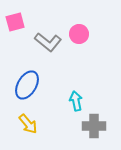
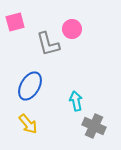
pink circle: moved 7 px left, 5 px up
gray L-shape: moved 2 px down; rotated 36 degrees clockwise
blue ellipse: moved 3 px right, 1 px down
gray cross: rotated 25 degrees clockwise
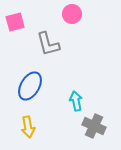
pink circle: moved 15 px up
yellow arrow: moved 3 px down; rotated 30 degrees clockwise
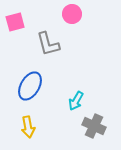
cyan arrow: rotated 138 degrees counterclockwise
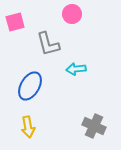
cyan arrow: moved 32 px up; rotated 54 degrees clockwise
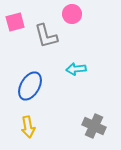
gray L-shape: moved 2 px left, 8 px up
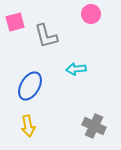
pink circle: moved 19 px right
yellow arrow: moved 1 px up
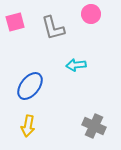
gray L-shape: moved 7 px right, 8 px up
cyan arrow: moved 4 px up
blue ellipse: rotated 8 degrees clockwise
yellow arrow: rotated 20 degrees clockwise
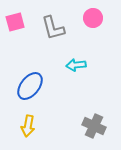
pink circle: moved 2 px right, 4 px down
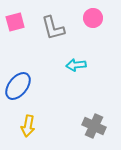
blue ellipse: moved 12 px left
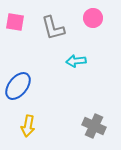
pink square: rotated 24 degrees clockwise
cyan arrow: moved 4 px up
